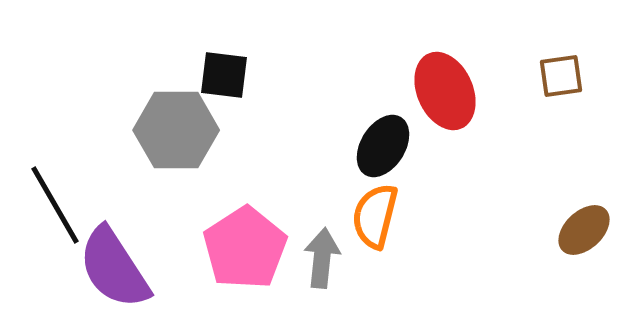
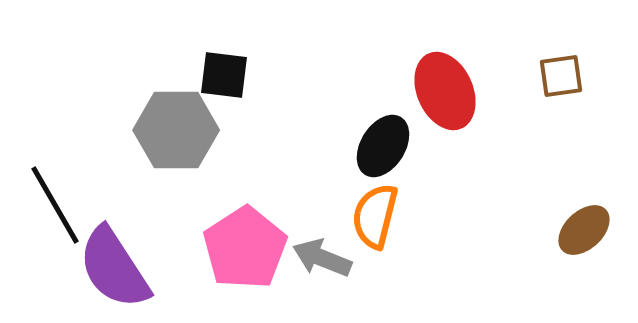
gray arrow: rotated 74 degrees counterclockwise
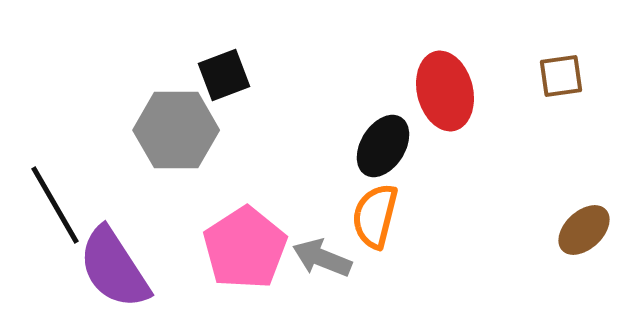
black square: rotated 28 degrees counterclockwise
red ellipse: rotated 10 degrees clockwise
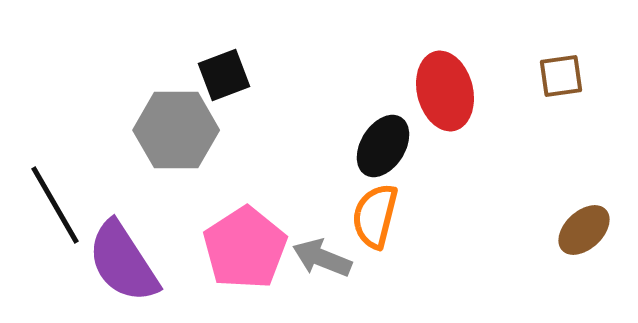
purple semicircle: moved 9 px right, 6 px up
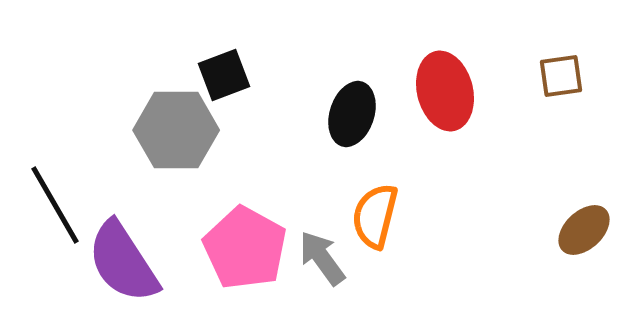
black ellipse: moved 31 px left, 32 px up; rotated 14 degrees counterclockwise
pink pentagon: rotated 10 degrees counterclockwise
gray arrow: rotated 32 degrees clockwise
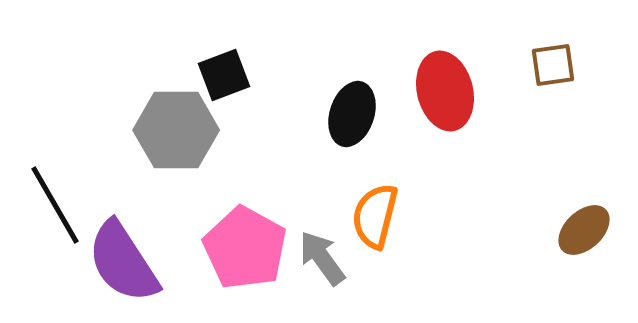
brown square: moved 8 px left, 11 px up
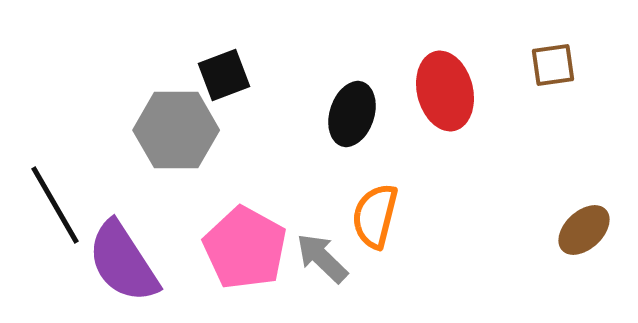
gray arrow: rotated 10 degrees counterclockwise
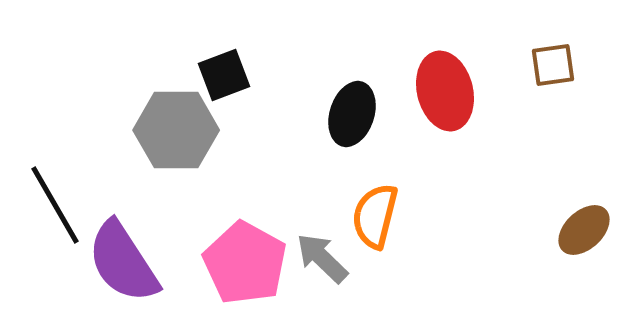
pink pentagon: moved 15 px down
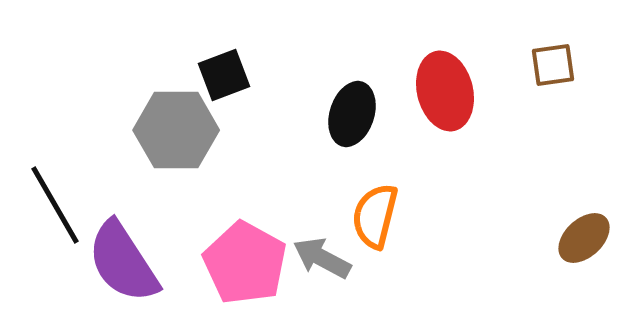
brown ellipse: moved 8 px down
gray arrow: rotated 16 degrees counterclockwise
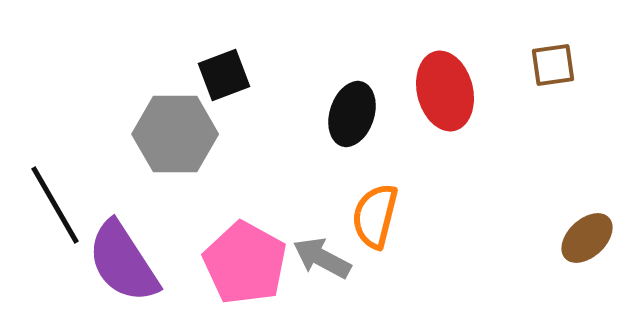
gray hexagon: moved 1 px left, 4 px down
brown ellipse: moved 3 px right
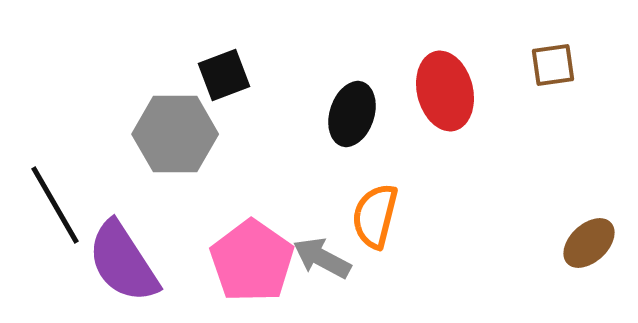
brown ellipse: moved 2 px right, 5 px down
pink pentagon: moved 7 px right, 2 px up; rotated 6 degrees clockwise
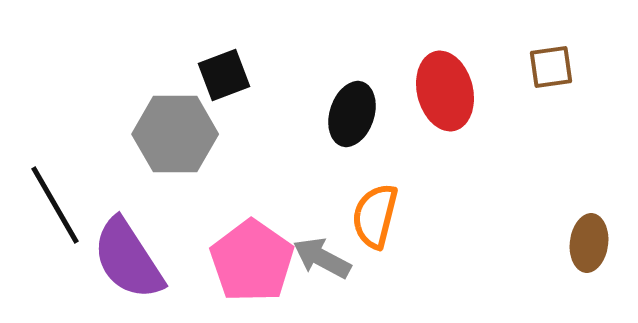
brown square: moved 2 px left, 2 px down
brown ellipse: rotated 40 degrees counterclockwise
purple semicircle: moved 5 px right, 3 px up
